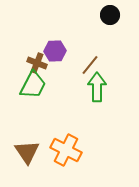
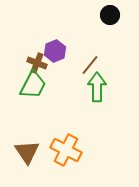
purple hexagon: rotated 20 degrees counterclockwise
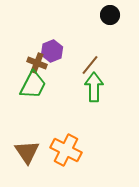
purple hexagon: moved 3 px left
green arrow: moved 3 px left
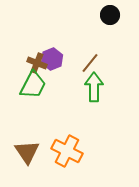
purple hexagon: moved 8 px down
brown line: moved 2 px up
orange cross: moved 1 px right, 1 px down
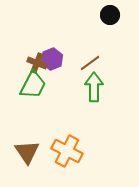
brown line: rotated 15 degrees clockwise
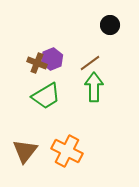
black circle: moved 10 px down
green trapezoid: moved 13 px right, 11 px down; rotated 32 degrees clockwise
brown triangle: moved 2 px left, 1 px up; rotated 12 degrees clockwise
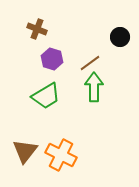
black circle: moved 10 px right, 12 px down
purple hexagon: rotated 20 degrees counterclockwise
brown cross: moved 34 px up
orange cross: moved 6 px left, 4 px down
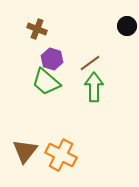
black circle: moved 7 px right, 11 px up
green trapezoid: moved 14 px up; rotated 72 degrees clockwise
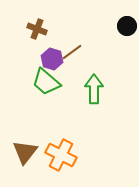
brown line: moved 18 px left, 11 px up
green arrow: moved 2 px down
brown triangle: moved 1 px down
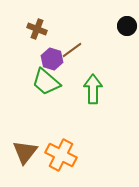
brown line: moved 2 px up
green arrow: moved 1 px left
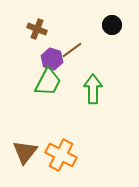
black circle: moved 15 px left, 1 px up
green trapezoid: moved 2 px right; rotated 104 degrees counterclockwise
